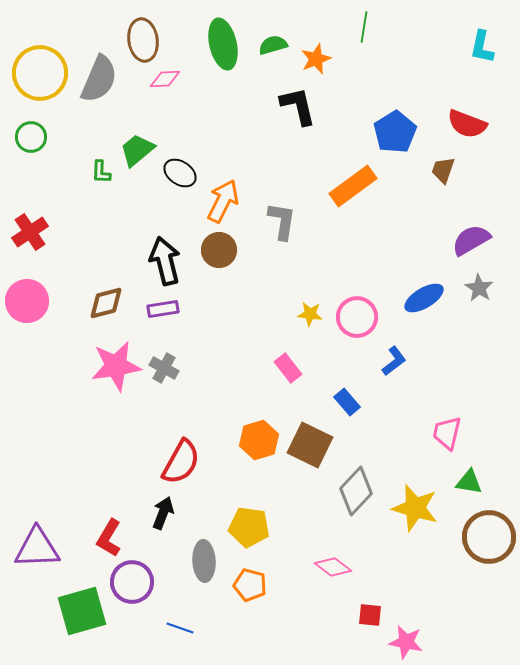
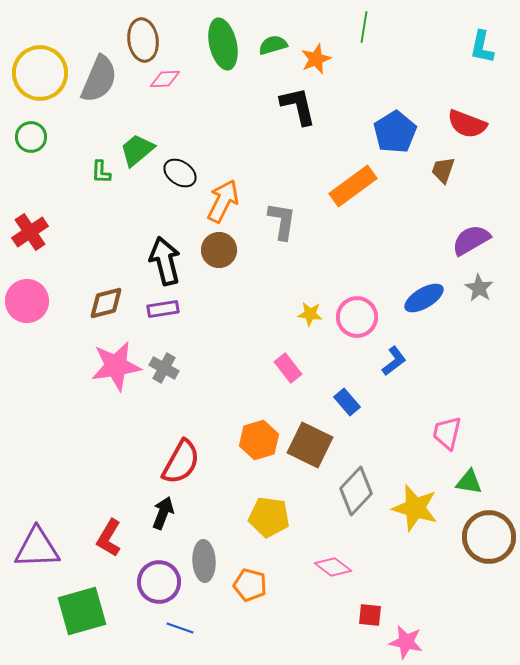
yellow pentagon at (249, 527): moved 20 px right, 10 px up
purple circle at (132, 582): moved 27 px right
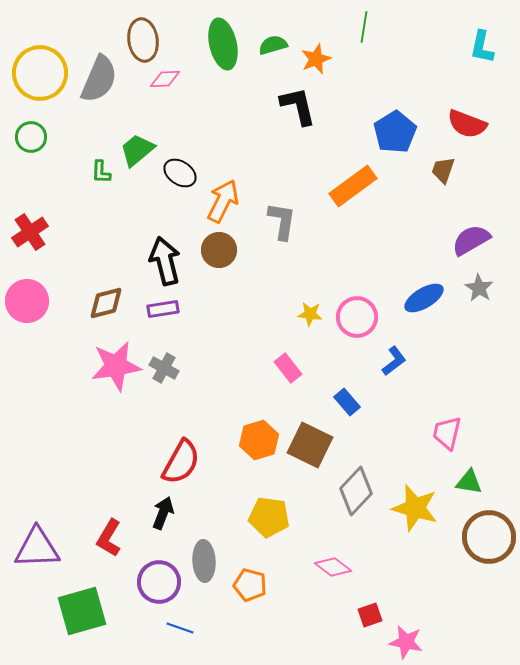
red square at (370, 615): rotated 25 degrees counterclockwise
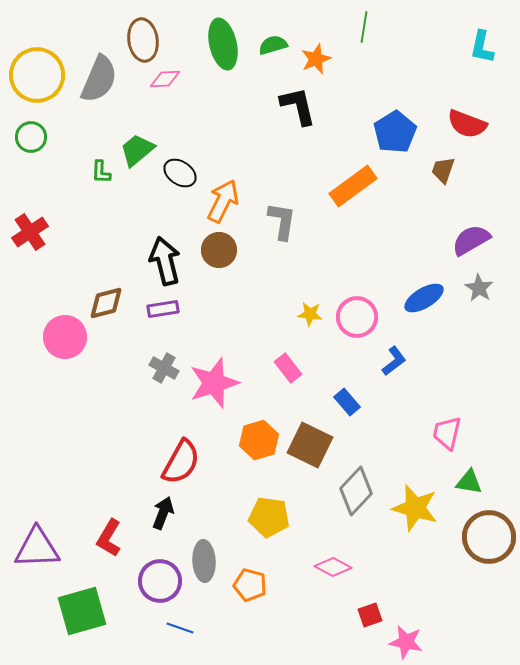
yellow circle at (40, 73): moved 3 px left, 2 px down
pink circle at (27, 301): moved 38 px right, 36 px down
pink star at (116, 366): moved 98 px right, 17 px down; rotated 9 degrees counterclockwise
pink diamond at (333, 567): rotated 9 degrees counterclockwise
purple circle at (159, 582): moved 1 px right, 1 px up
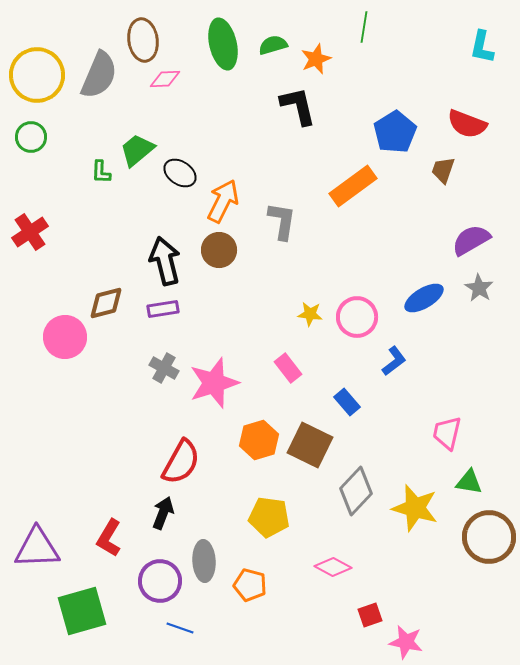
gray semicircle at (99, 79): moved 4 px up
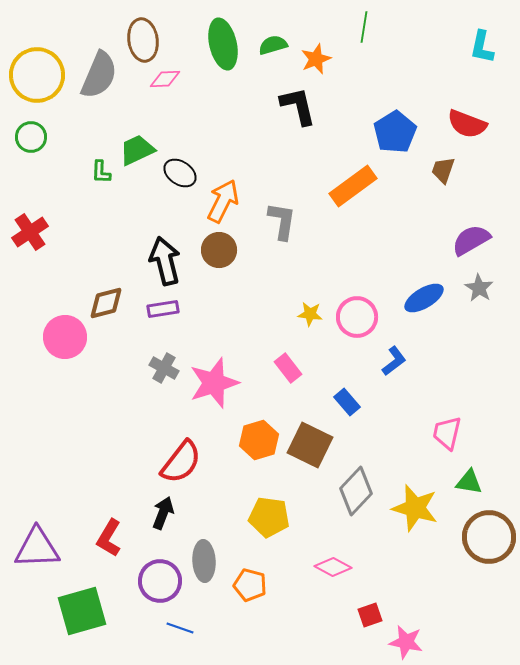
green trapezoid at (137, 150): rotated 15 degrees clockwise
red semicircle at (181, 462): rotated 9 degrees clockwise
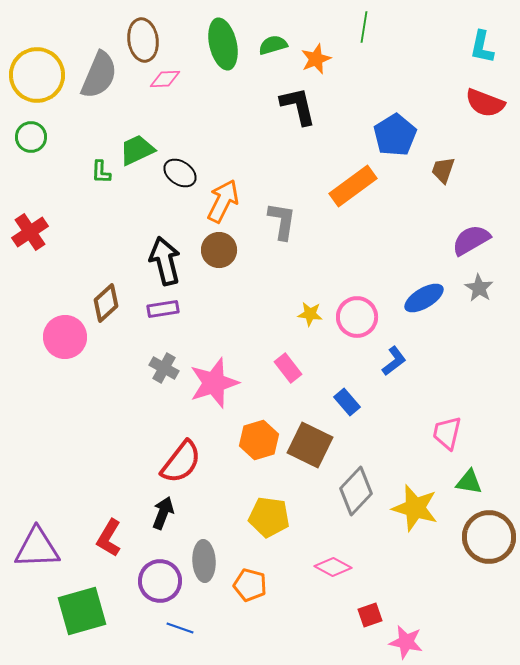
red semicircle at (467, 124): moved 18 px right, 21 px up
blue pentagon at (395, 132): moved 3 px down
brown diamond at (106, 303): rotated 27 degrees counterclockwise
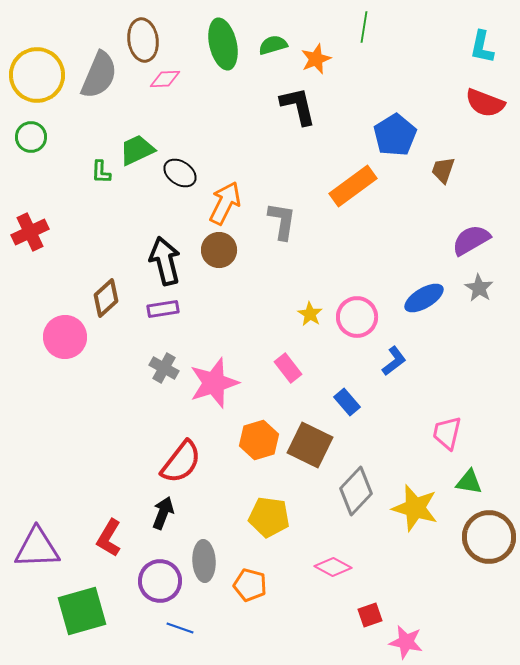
orange arrow at (223, 201): moved 2 px right, 2 px down
red cross at (30, 232): rotated 9 degrees clockwise
brown diamond at (106, 303): moved 5 px up
yellow star at (310, 314): rotated 25 degrees clockwise
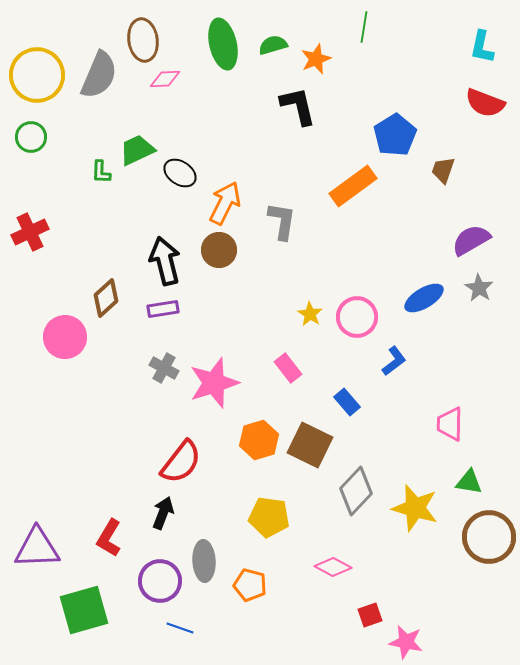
pink trapezoid at (447, 433): moved 3 px right, 9 px up; rotated 12 degrees counterclockwise
green square at (82, 611): moved 2 px right, 1 px up
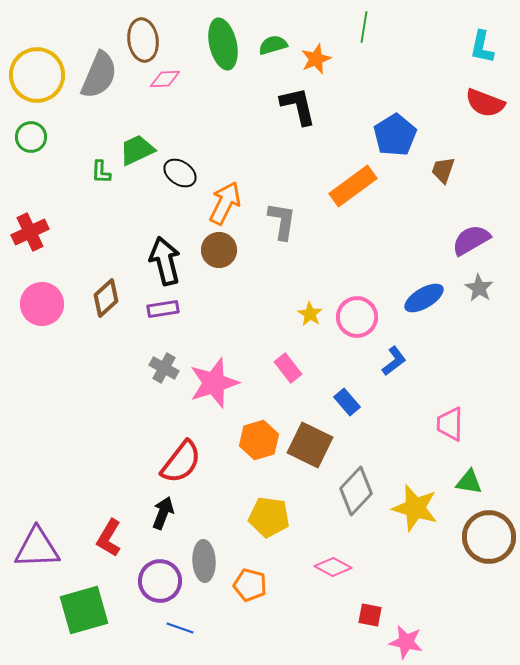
pink circle at (65, 337): moved 23 px left, 33 px up
red square at (370, 615): rotated 30 degrees clockwise
